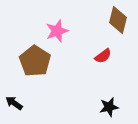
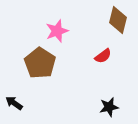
brown pentagon: moved 5 px right, 2 px down
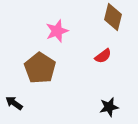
brown diamond: moved 5 px left, 3 px up
brown pentagon: moved 5 px down
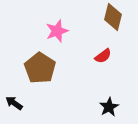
black star: rotated 18 degrees counterclockwise
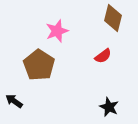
brown diamond: moved 1 px down
brown pentagon: moved 1 px left, 3 px up
black arrow: moved 2 px up
black star: rotated 18 degrees counterclockwise
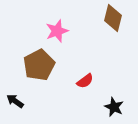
red semicircle: moved 18 px left, 25 px down
brown pentagon: rotated 12 degrees clockwise
black arrow: moved 1 px right
black star: moved 5 px right
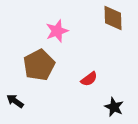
brown diamond: rotated 16 degrees counterclockwise
red semicircle: moved 4 px right, 2 px up
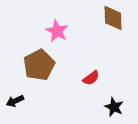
pink star: rotated 25 degrees counterclockwise
red semicircle: moved 2 px right, 1 px up
black arrow: rotated 60 degrees counterclockwise
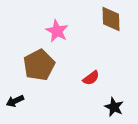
brown diamond: moved 2 px left, 1 px down
